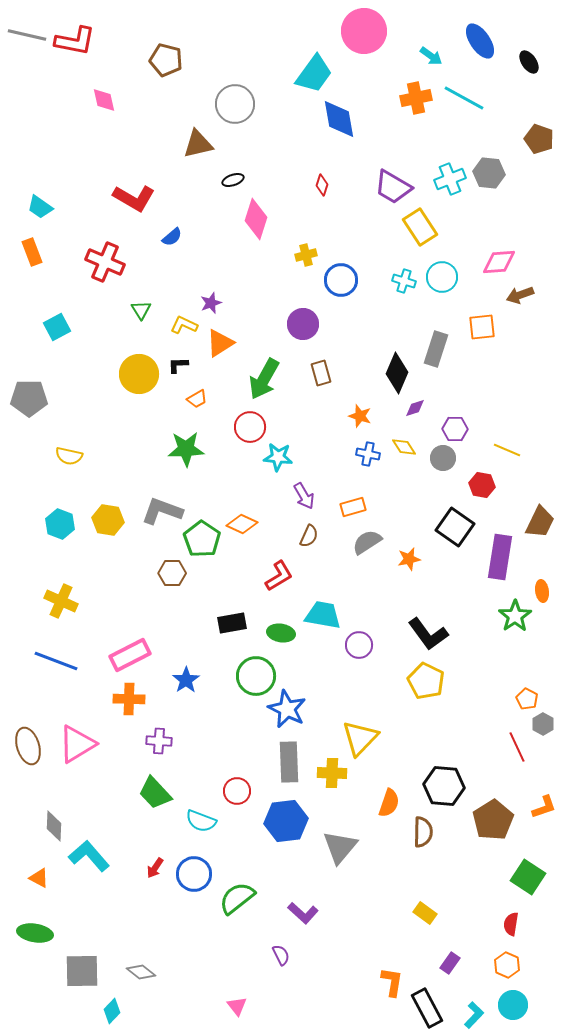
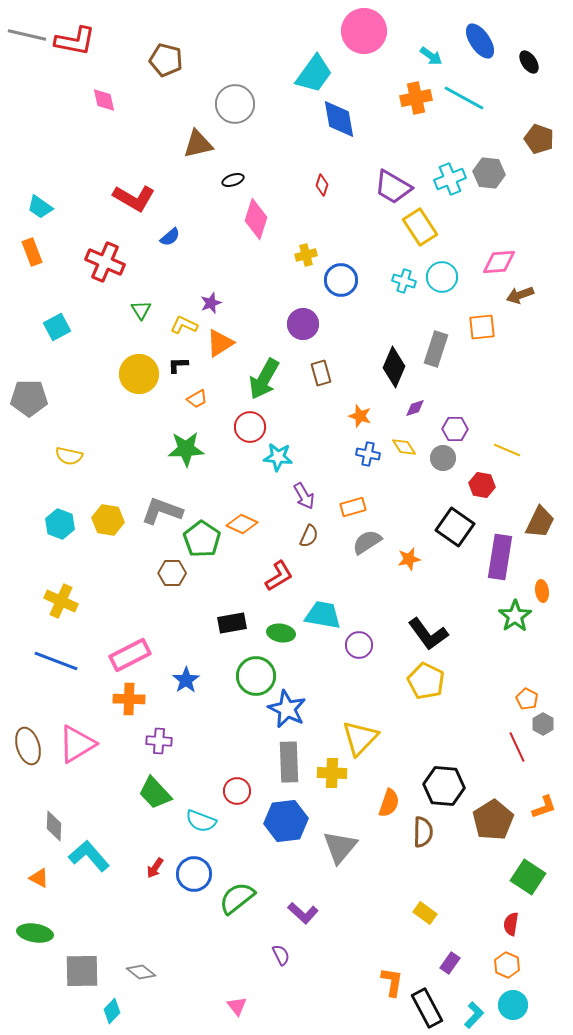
blue semicircle at (172, 237): moved 2 px left
black diamond at (397, 373): moved 3 px left, 6 px up
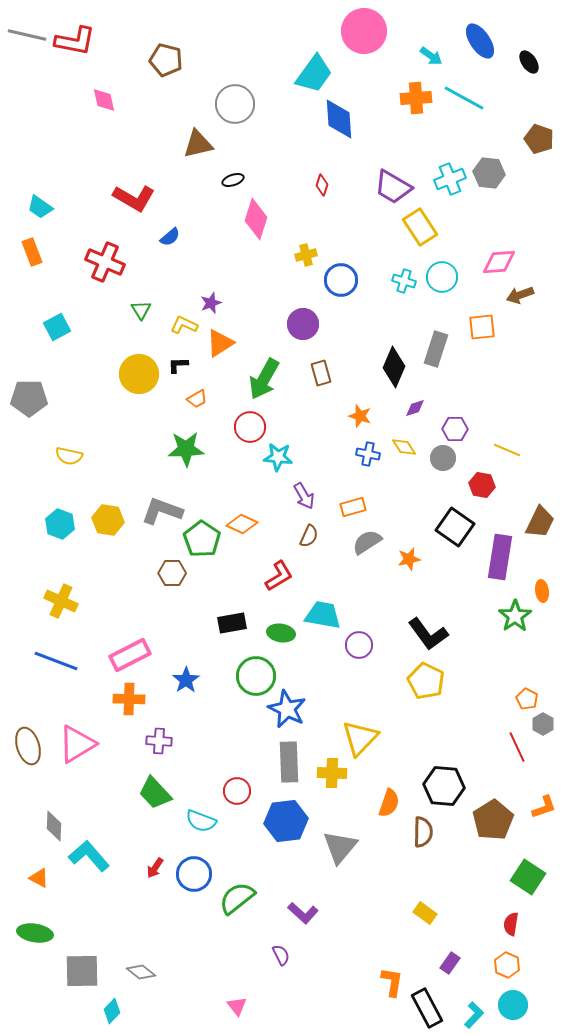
orange cross at (416, 98): rotated 8 degrees clockwise
blue diamond at (339, 119): rotated 6 degrees clockwise
